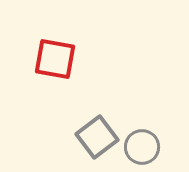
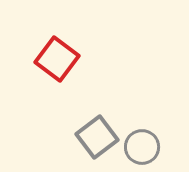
red square: moved 2 px right; rotated 27 degrees clockwise
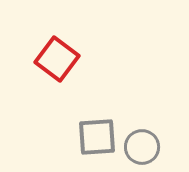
gray square: rotated 33 degrees clockwise
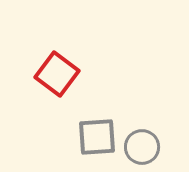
red square: moved 15 px down
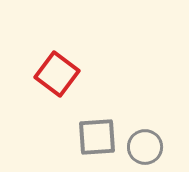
gray circle: moved 3 px right
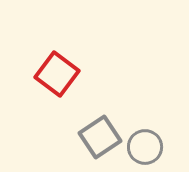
gray square: moved 3 px right; rotated 30 degrees counterclockwise
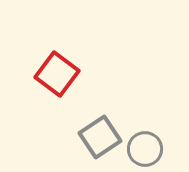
gray circle: moved 2 px down
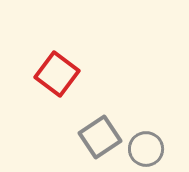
gray circle: moved 1 px right
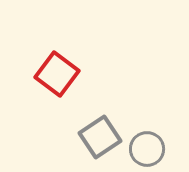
gray circle: moved 1 px right
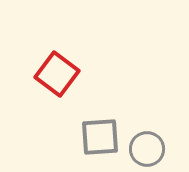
gray square: rotated 30 degrees clockwise
